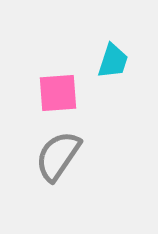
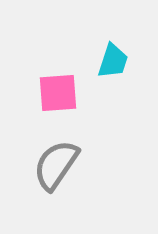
gray semicircle: moved 2 px left, 9 px down
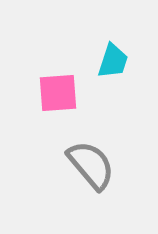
gray semicircle: moved 35 px right; rotated 106 degrees clockwise
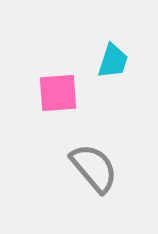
gray semicircle: moved 3 px right, 3 px down
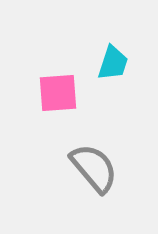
cyan trapezoid: moved 2 px down
